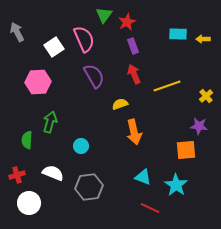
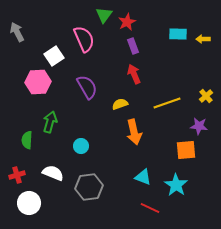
white square: moved 9 px down
purple semicircle: moved 7 px left, 11 px down
yellow line: moved 17 px down
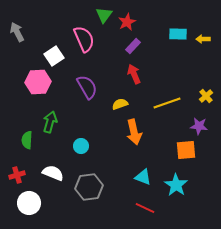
purple rectangle: rotated 63 degrees clockwise
red line: moved 5 px left
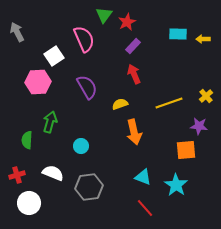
yellow line: moved 2 px right
red line: rotated 24 degrees clockwise
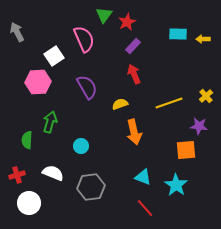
gray hexagon: moved 2 px right
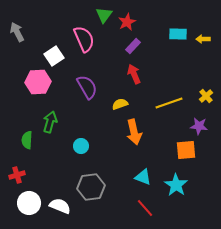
white semicircle: moved 7 px right, 33 px down
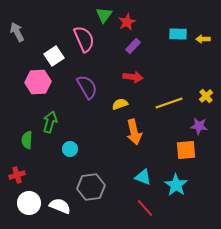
red arrow: moved 1 px left, 3 px down; rotated 120 degrees clockwise
cyan circle: moved 11 px left, 3 px down
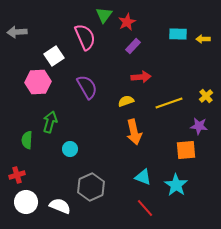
gray arrow: rotated 66 degrees counterclockwise
pink semicircle: moved 1 px right, 2 px up
red arrow: moved 8 px right; rotated 12 degrees counterclockwise
yellow semicircle: moved 6 px right, 3 px up
gray hexagon: rotated 16 degrees counterclockwise
white circle: moved 3 px left, 1 px up
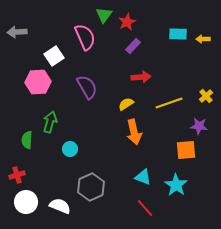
yellow semicircle: moved 3 px down; rotated 14 degrees counterclockwise
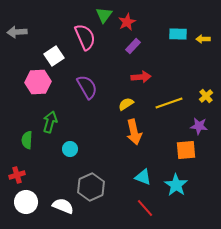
white semicircle: moved 3 px right
